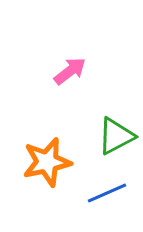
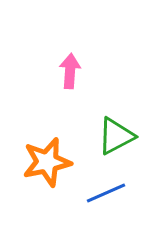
pink arrow: rotated 48 degrees counterclockwise
blue line: moved 1 px left
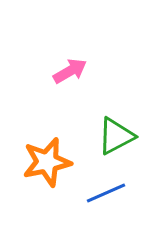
pink arrow: rotated 56 degrees clockwise
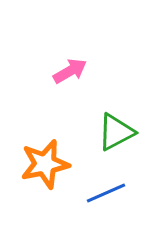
green triangle: moved 4 px up
orange star: moved 2 px left, 2 px down
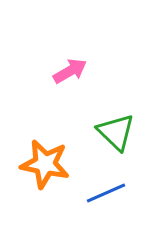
green triangle: rotated 48 degrees counterclockwise
orange star: rotated 24 degrees clockwise
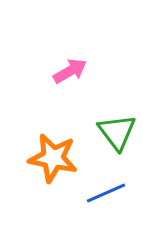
green triangle: moved 1 px right; rotated 9 degrees clockwise
orange star: moved 8 px right, 6 px up
